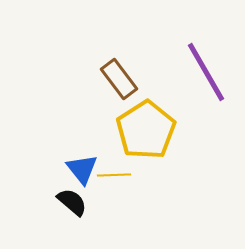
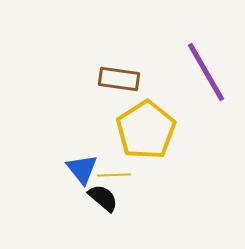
brown rectangle: rotated 45 degrees counterclockwise
black semicircle: moved 31 px right, 4 px up
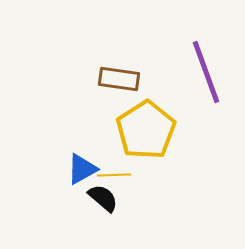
purple line: rotated 10 degrees clockwise
blue triangle: rotated 40 degrees clockwise
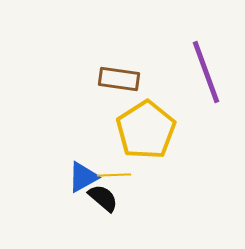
blue triangle: moved 1 px right, 8 px down
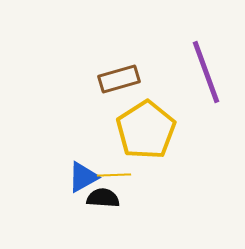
brown rectangle: rotated 24 degrees counterclockwise
black semicircle: rotated 36 degrees counterclockwise
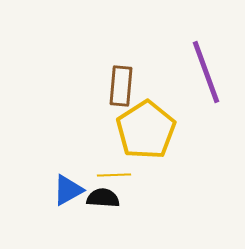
brown rectangle: moved 2 px right, 7 px down; rotated 69 degrees counterclockwise
blue triangle: moved 15 px left, 13 px down
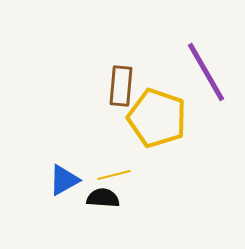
purple line: rotated 10 degrees counterclockwise
yellow pentagon: moved 11 px right, 12 px up; rotated 20 degrees counterclockwise
yellow line: rotated 12 degrees counterclockwise
blue triangle: moved 4 px left, 10 px up
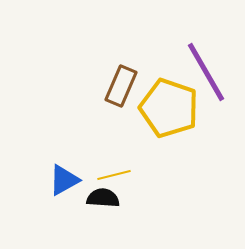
brown rectangle: rotated 18 degrees clockwise
yellow pentagon: moved 12 px right, 10 px up
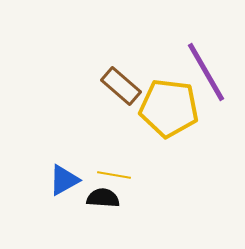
brown rectangle: rotated 72 degrees counterclockwise
yellow pentagon: rotated 12 degrees counterclockwise
yellow line: rotated 24 degrees clockwise
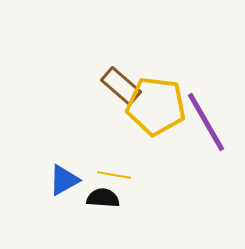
purple line: moved 50 px down
yellow pentagon: moved 13 px left, 2 px up
